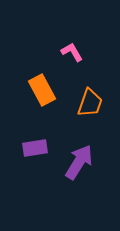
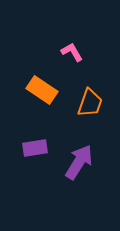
orange rectangle: rotated 28 degrees counterclockwise
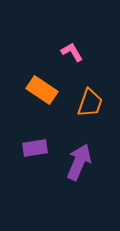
purple arrow: rotated 9 degrees counterclockwise
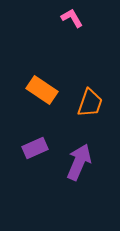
pink L-shape: moved 34 px up
purple rectangle: rotated 15 degrees counterclockwise
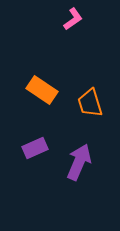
pink L-shape: moved 1 px right, 1 px down; rotated 85 degrees clockwise
orange trapezoid: rotated 144 degrees clockwise
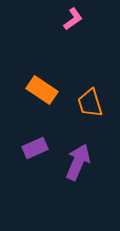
purple arrow: moved 1 px left
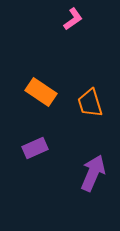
orange rectangle: moved 1 px left, 2 px down
purple arrow: moved 15 px right, 11 px down
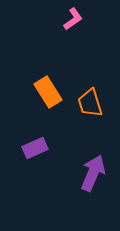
orange rectangle: moved 7 px right; rotated 24 degrees clockwise
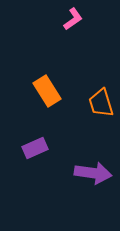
orange rectangle: moved 1 px left, 1 px up
orange trapezoid: moved 11 px right
purple arrow: rotated 75 degrees clockwise
